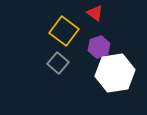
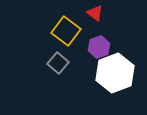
yellow square: moved 2 px right
white hexagon: rotated 12 degrees counterclockwise
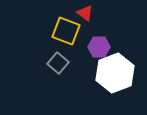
red triangle: moved 10 px left
yellow square: rotated 16 degrees counterclockwise
purple hexagon: rotated 20 degrees clockwise
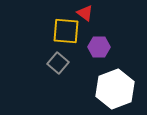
yellow square: rotated 16 degrees counterclockwise
white hexagon: moved 16 px down
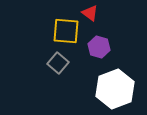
red triangle: moved 5 px right
purple hexagon: rotated 15 degrees clockwise
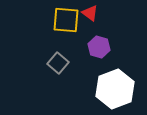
yellow square: moved 11 px up
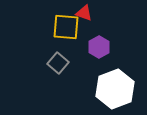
red triangle: moved 6 px left; rotated 18 degrees counterclockwise
yellow square: moved 7 px down
purple hexagon: rotated 15 degrees clockwise
